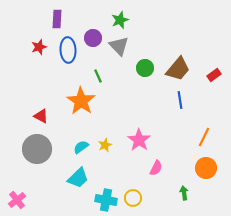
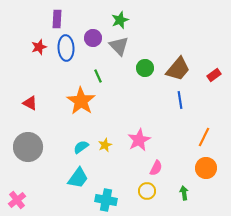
blue ellipse: moved 2 px left, 2 px up
red triangle: moved 11 px left, 13 px up
pink star: rotated 10 degrees clockwise
gray circle: moved 9 px left, 2 px up
cyan trapezoid: rotated 10 degrees counterclockwise
yellow circle: moved 14 px right, 7 px up
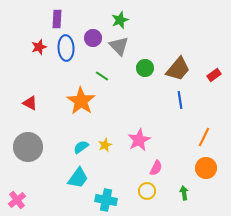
green line: moved 4 px right; rotated 32 degrees counterclockwise
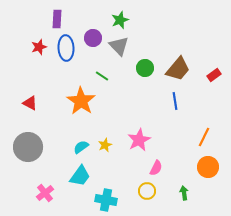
blue line: moved 5 px left, 1 px down
orange circle: moved 2 px right, 1 px up
cyan trapezoid: moved 2 px right, 2 px up
pink cross: moved 28 px right, 7 px up
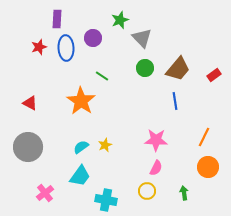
gray triangle: moved 23 px right, 8 px up
pink star: moved 17 px right; rotated 30 degrees clockwise
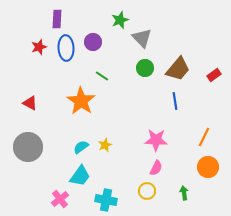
purple circle: moved 4 px down
pink cross: moved 15 px right, 6 px down
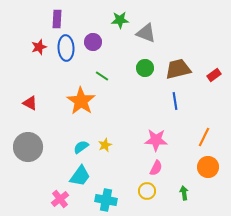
green star: rotated 18 degrees clockwise
gray triangle: moved 4 px right, 5 px up; rotated 25 degrees counterclockwise
brown trapezoid: rotated 144 degrees counterclockwise
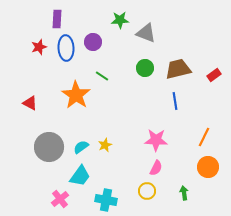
orange star: moved 5 px left, 6 px up
gray circle: moved 21 px right
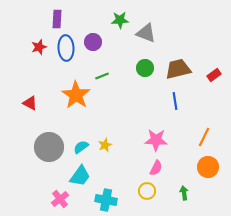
green line: rotated 56 degrees counterclockwise
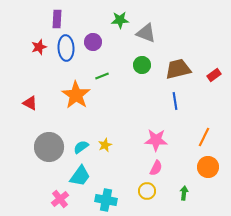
green circle: moved 3 px left, 3 px up
green arrow: rotated 16 degrees clockwise
